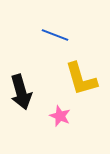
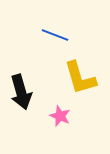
yellow L-shape: moved 1 px left, 1 px up
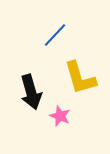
blue line: rotated 68 degrees counterclockwise
black arrow: moved 10 px right
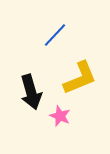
yellow L-shape: rotated 96 degrees counterclockwise
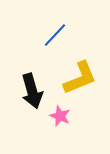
black arrow: moved 1 px right, 1 px up
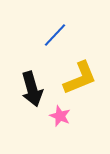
black arrow: moved 2 px up
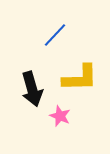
yellow L-shape: rotated 21 degrees clockwise
